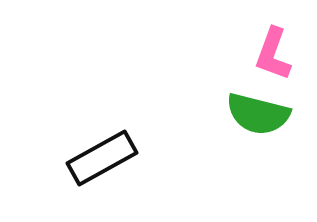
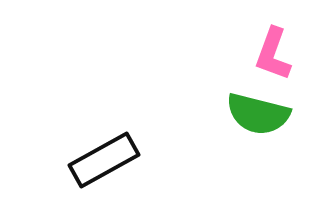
black rectangle: moved 2 px right, 2 px down
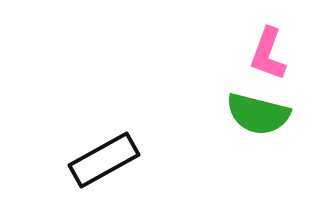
pink L-shape: moved 5 px left
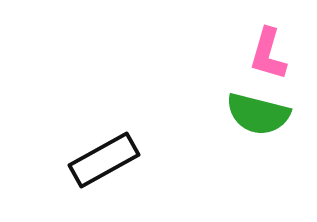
pink L-shape: rotated 4 degrees counterclockwise
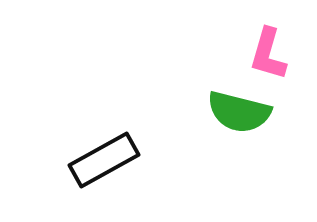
green semicircle: moved 19 px left, 2 px up
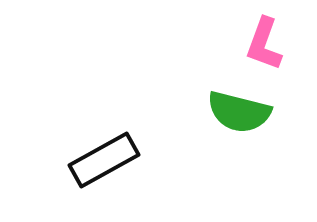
pink L-shape: moved 4 px left, 10 px up; rotated 4 degrees clockwise
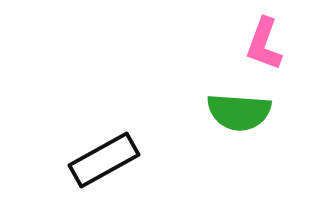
green semicircle: rotated 10 degrees counterclockwise
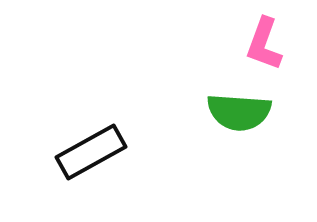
black rectangle: moved 13 px left, 8 px up
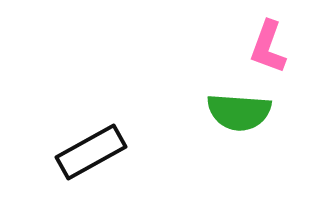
pink L-shape: moved 4 px right, 3 px down
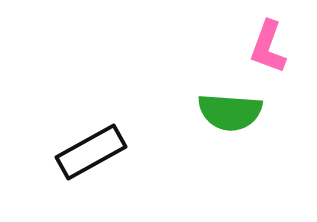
green semicircle: moved 9 px left
